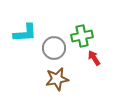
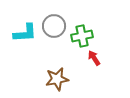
gray circle: moved 22 px up
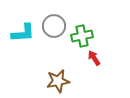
cyan L-shape: moved 2 px left
brown star: moved 1 px right, 2 px down
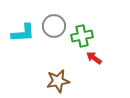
red arrow: rotated 21 degrees counterclockwise
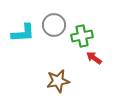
gray circle: moved 1 px up
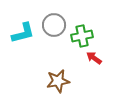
cyan L-shape: rotated 10 degrees counterclockwise
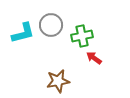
gray circle: moved 3 px left
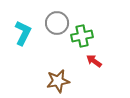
gray circle: moved 6 px right, 2 px up
cyan L-shape: rotated 50 degrees counterclockwise
red arrow: moved 3 px down
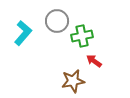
gray circle: moved 2 px up
cyan L-shape: rotated 15 degrees clockwise
brown star: moved 15 px right
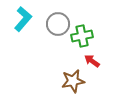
gray circle: moved 1 px right, 3 px down
cyan L-shape: moved 14 px up
red arrow: moved 2 px left
